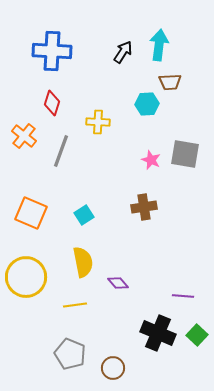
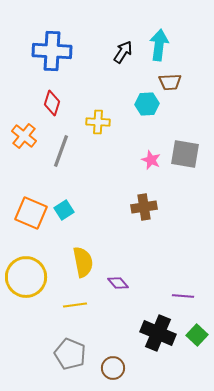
cyan square: moved 20 px left, 5 px up
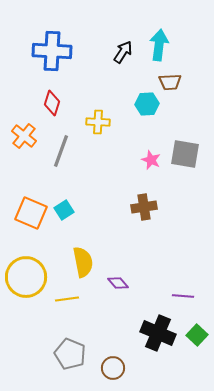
yellow line: moved 8 px left, 6 px up
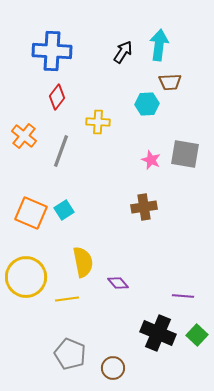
red diamond: moved 5 px right, 6 px up; rotated 20 degrees clockwise
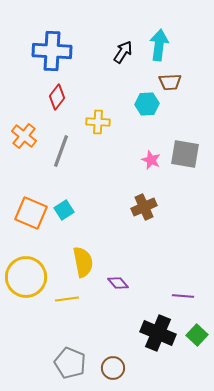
brown cross: rotated 15 degrees counterclockwise
gray pentagon: moved 9 px down
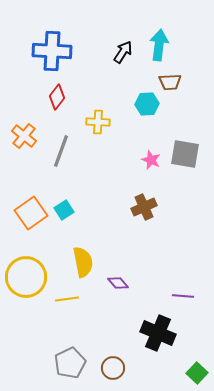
orange square: rotated 32 degrees clockwise
green square: moved 38 px down
gray pentagon: rotated 24 degrees clockwise
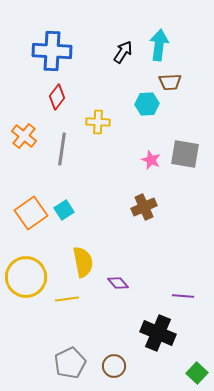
gray line: moved 1 px right, 2 px up; rotated 12 degrees counterclockwise
brown circle: moved 1 px right, 2 px up
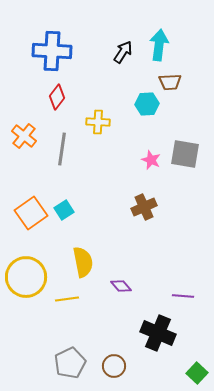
purple diamond: moved 3 px right, 3 px down
